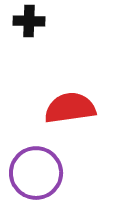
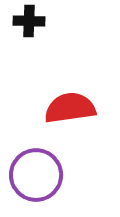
purple circle: moved 2 px down
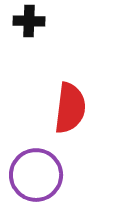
red semicircle: rotated 105 degrees clockwise
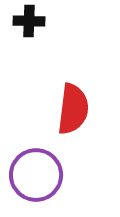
red semicircle: moved 3 px right, 1 px down
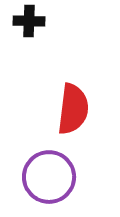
purple circle: moved 13 px right, 2 px down
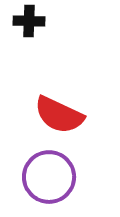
red semicircle: moved 14 px left, 6 px down; rotated 108 degrees clockwise
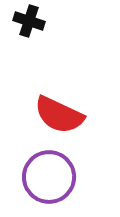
black cross: rotated 16 degrees clockwise
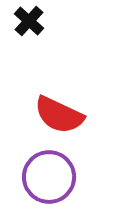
black cross: rotated 24 degrees clockwise
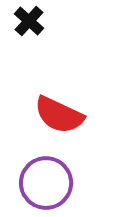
purple circle: moved 3 px left, 6 px down
